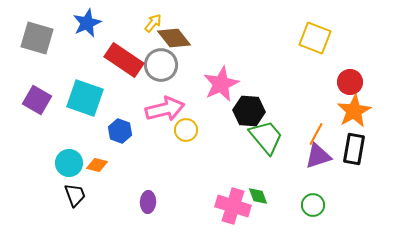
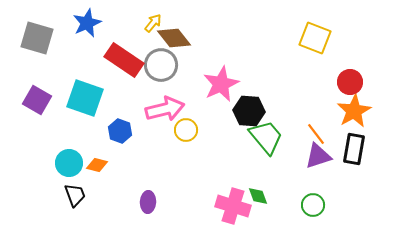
orange line: rotated 65 degrees counterclockwise
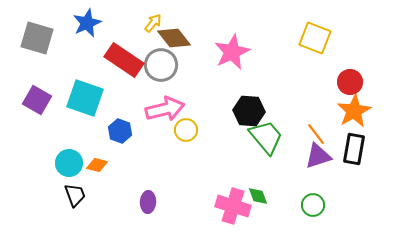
pink star: moved 11 px right, 32 px up
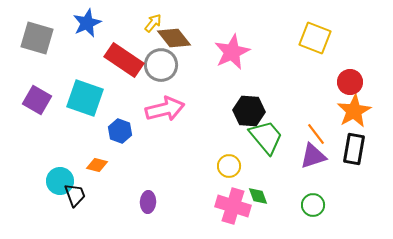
yellow circle: moved 43 px right, 36 px down
purple triangle: moved 5 px left
cyan circle: moved 9 px left, 18 px down
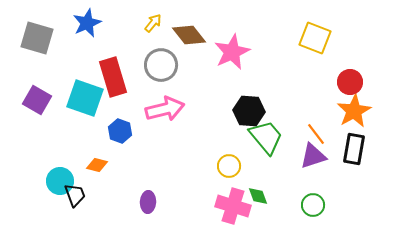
brown diamond: moved 15 px right, 3 px up
red rectangle: moved 11 px left, 17 px down; rotated 39 degrees clockwise
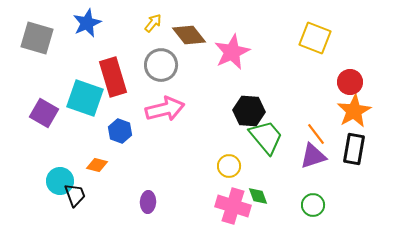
purple square: moved 7 px right, 13 px down
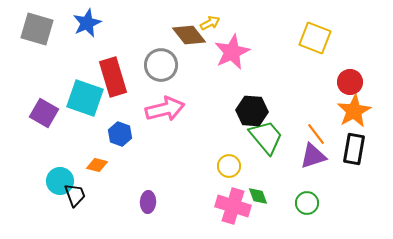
yellow arrow: moved 57 px right; rotated 24 degrees clockwise
gray square: moved 9 px up
black hexagon: moved 3 px right
blue hexagon: moved 3 px down
green circle: moved 6 px left, 2 px up
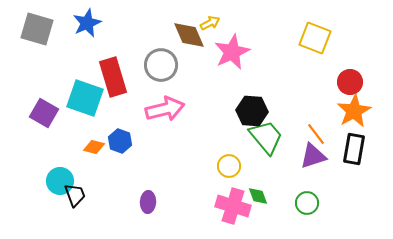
brown diamond: rotated 16 degrees clockwise
blue hexagon: moved 7 px down
orange diamond: moved 3 px left, 18 px up
